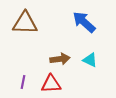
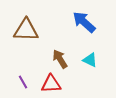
brown triangle: moved 1 px right, 7 px down
brown arrow: rotated 114 degrees counterclockwise
purple line: rotated 40 degrees counterclockwise
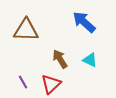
red triangle: rotated 40 degrees counterclockwise
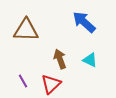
brown arrow: rotated 12 degrees clockwise
purple line: moved 1 px up
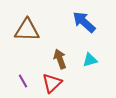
brown triangle: moved 1 px right
cyan triangle: rotated 42 degrees counterclockwise
red triangle: moved 1 px right, 1 px up
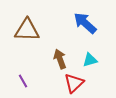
blue arrow: moved 1 px right, 1 px down
red triangle: moved 22 px right
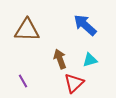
blue arrow: moved 2 px down
